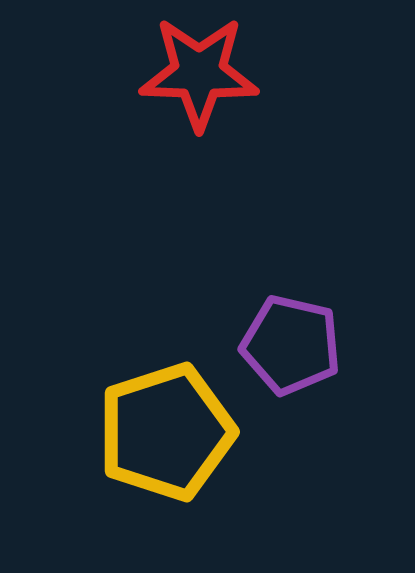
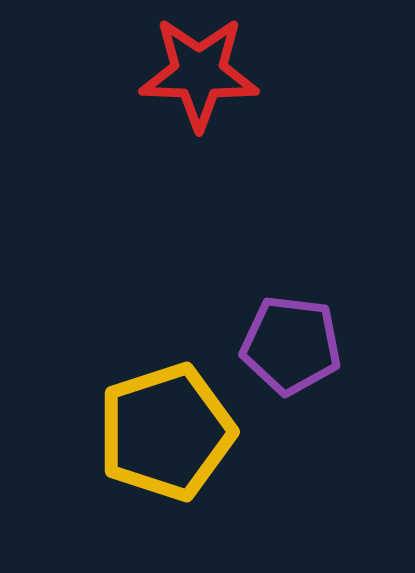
purple pentagon: rotated 6 degrees counterclockwise
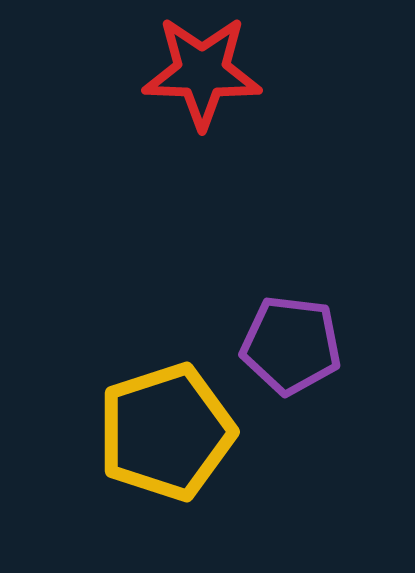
red star: moved 3 px right, 1 px up
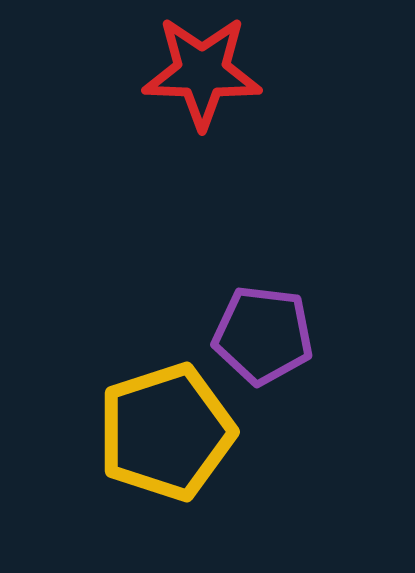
purple pentagon: moved 28 px left, 10 px up
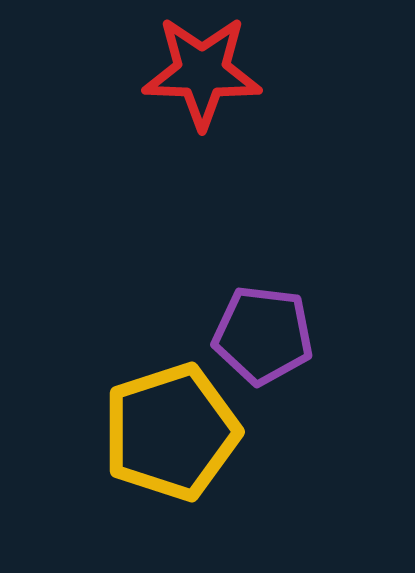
yellow pentagon: moved 5 px right
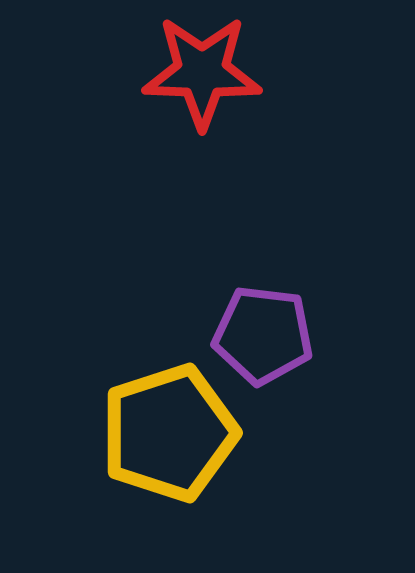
yellow pentagon: moved 2 px left, 1 px down
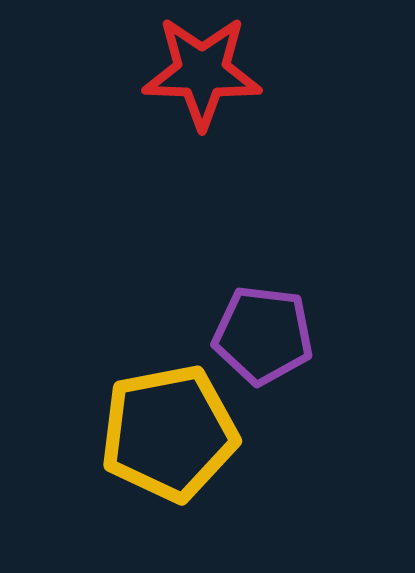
yellow pentagon: rotated 7 degrees clockwise
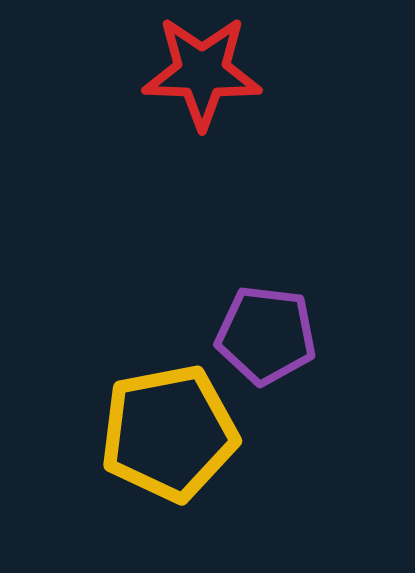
purple pentagon: moved 3 px right
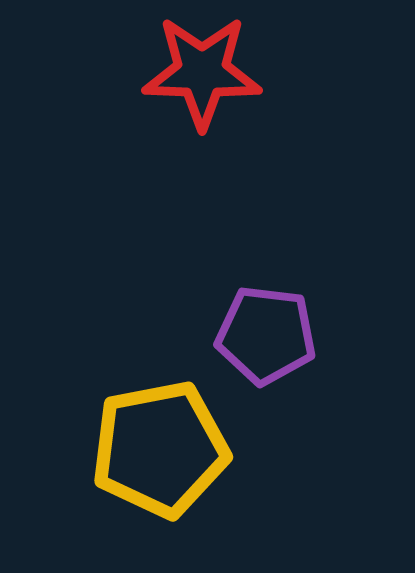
yellow pentagon: moved 9 px left, 16 px down
